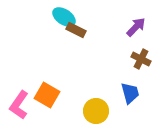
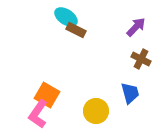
cyan ellipse: moved 2 px right
pink L-shape: moved 19 px right, 9 px down
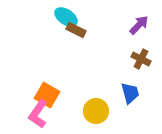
purple arrow: moved 3 px right, 2 px up
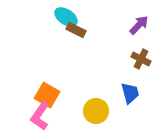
pink L-shape: moved 2 px right, 2 px down
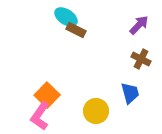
orange square: rotated 15 degrees clockwise
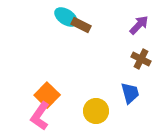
brown rectangle: moved 5 px right, 5 px up
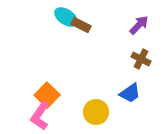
blue trapezoid: rotated 70 degrees clockwise
yellow circle: moved 1 px down
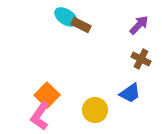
yellow circle: moved 1 px left, 2 px up
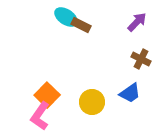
purple arrow: moved 2 px left, 3 px up
yellow circle: moved 3 px left, 8 px up
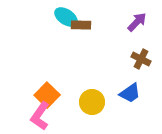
brown rectangle: rotated 24 degrees counterclockwise
